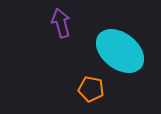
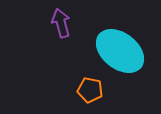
orange pentagon: moved 1 px left, 1 px down
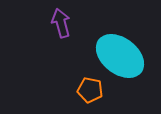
cyan ellipse: moved 5 px down
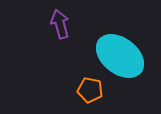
purple arrow: moved 1 px left, 1 px down
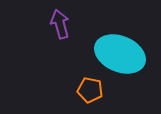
cyan ellipse: moved 2 px up; rotated 15 degrees counterclockwise
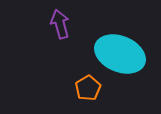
orange pentagon: moved 2 px left, 2 px up; rotated 30 degrees clockwise
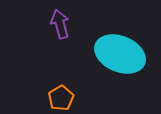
orange pentagon: moved 27 px left, 10 px down
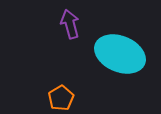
purple arrow: moved 10 px right
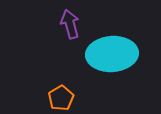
cyan ellipse: moved 8 px left; rotated 27 degrees counterclockwise
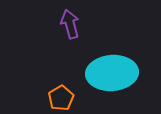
cyan ellipse: moved 19 px down
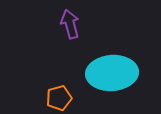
orange pentagon: moved 2 px left; rotated 15 degrees clockwise
